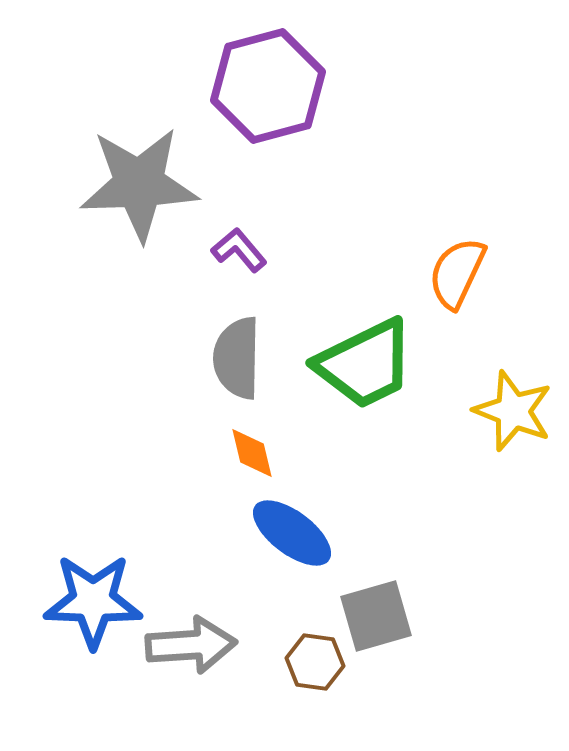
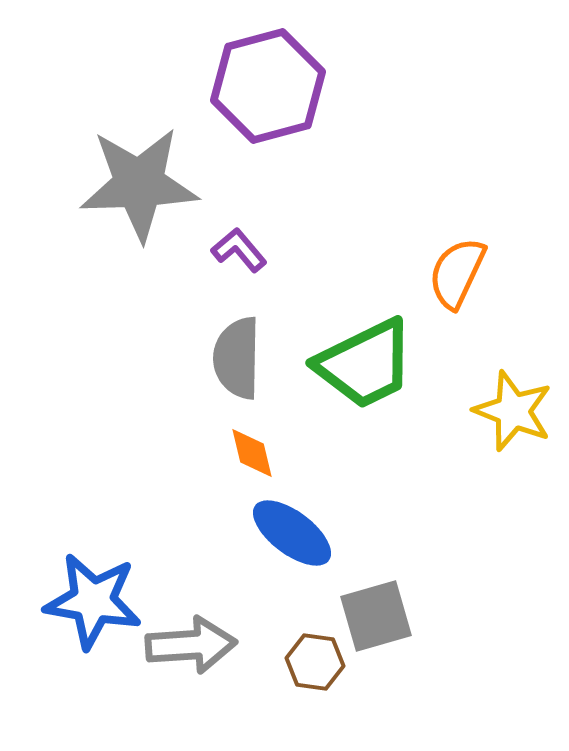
blue star: rotated 8 degrees clockwise
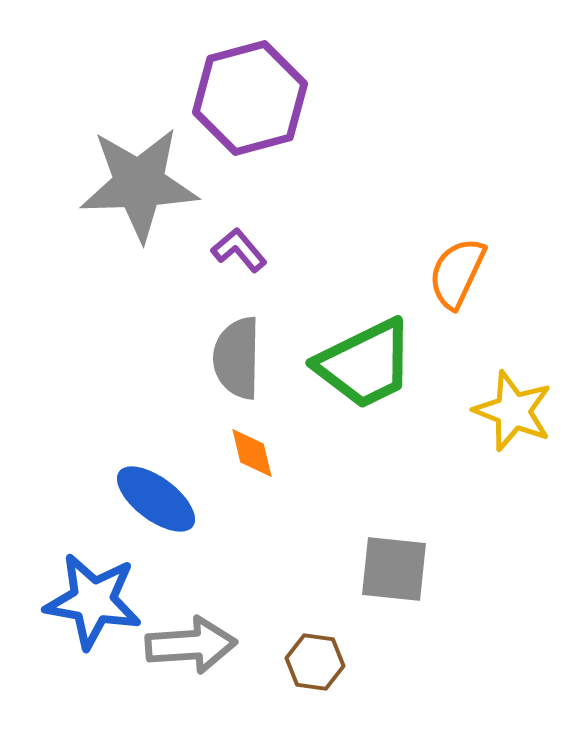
purple hexagon: moved 18 px left, 12 px down
blue ellipse: moved 136 px left, 34 px up
gray square: moved 18 px right, 47 px up; rotated 22 degrees clockwise
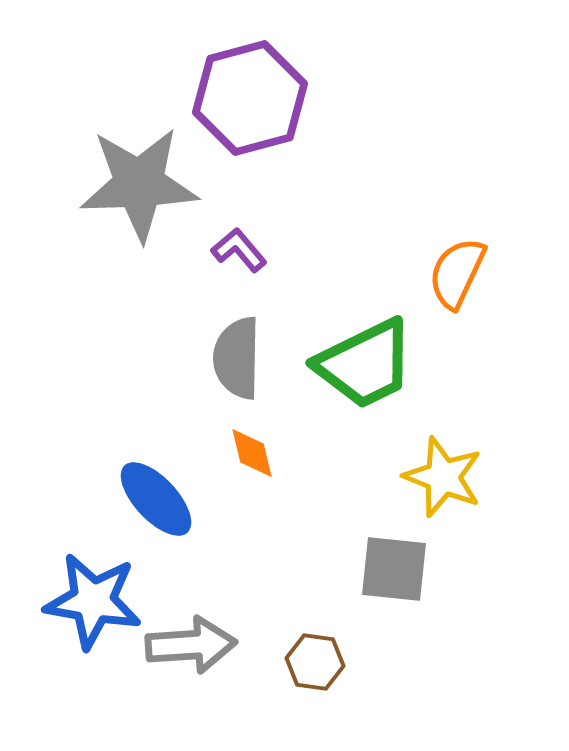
yellow star: moved 70 px left, 66 px down
blue ellipse: rotated 10 degrees clockwise
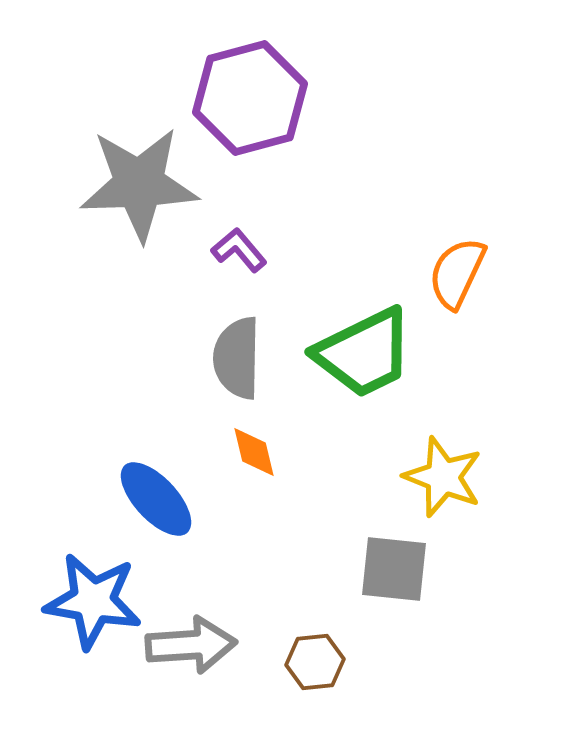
green trapezoid: moved 1 px left, 11 px up
orange diamond: moved 2 px right, 1 px up
brown hexagon: rotated 14 degrees counterclockwise
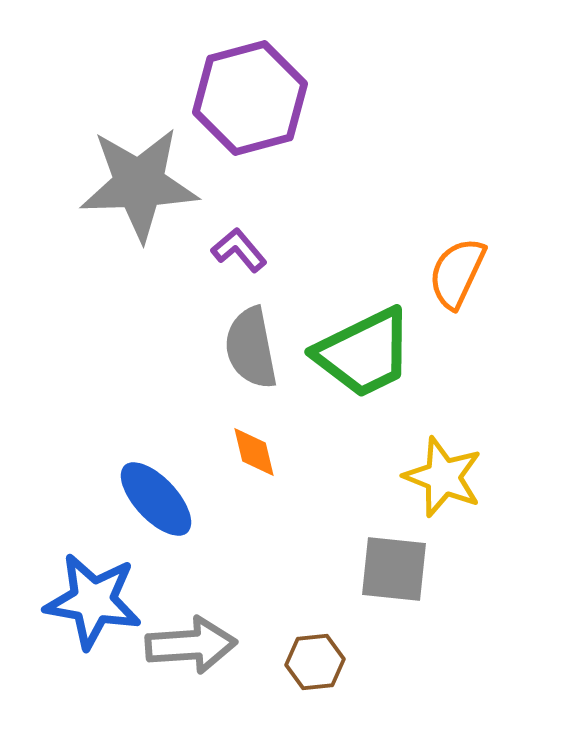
gray semicircle: moved 14 px right, 10 px up; rotated 12 degrees counterclockwise
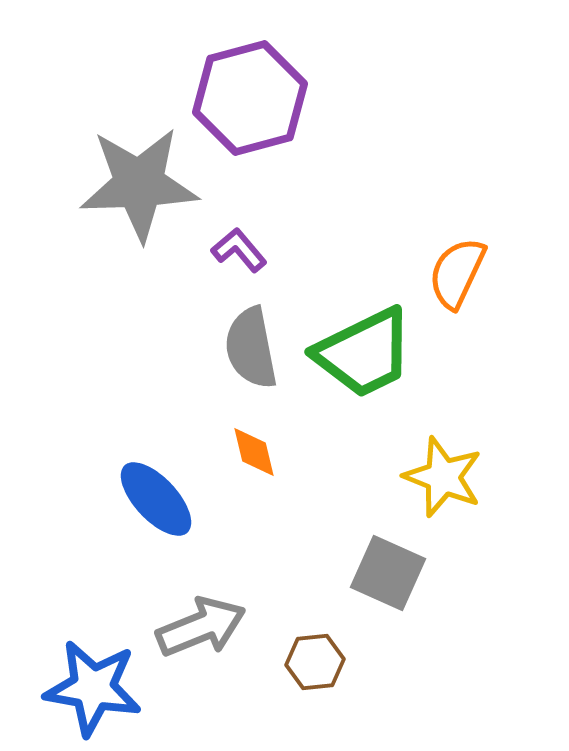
gray square: moved 6 px left, 4 px down; rotated 18 degrees clockwise
blue star: moved 87 px down
gray arrow: moved 10 px right, 18 px up; rotated 18 degrees counterclockwise
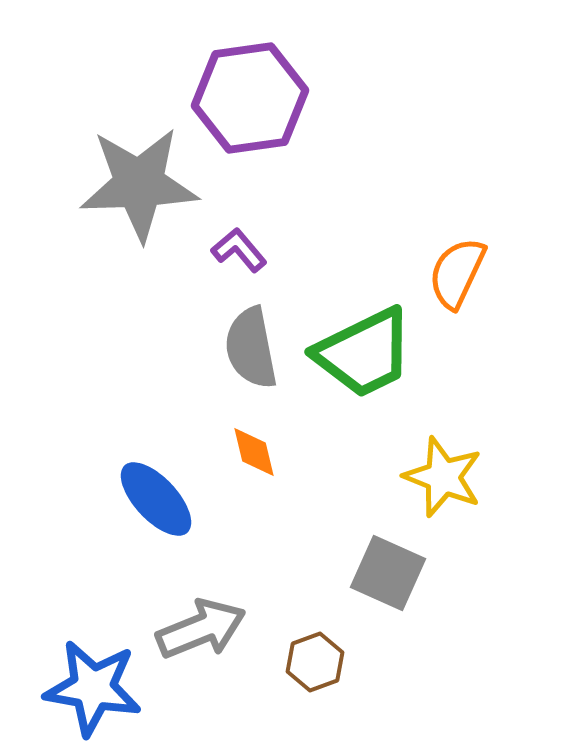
purple hexagon: rotated 7 degrees clockwise
gray arrow: moved 2 px down
brown hexagon: rotated 14 degrees counterclockwise
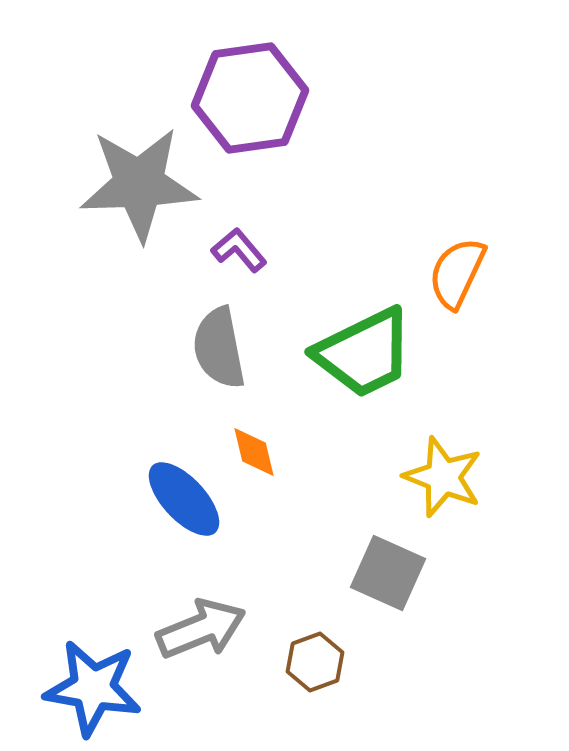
gray semicircle: moved 32 px left
blue ellipse: moved 28 px right
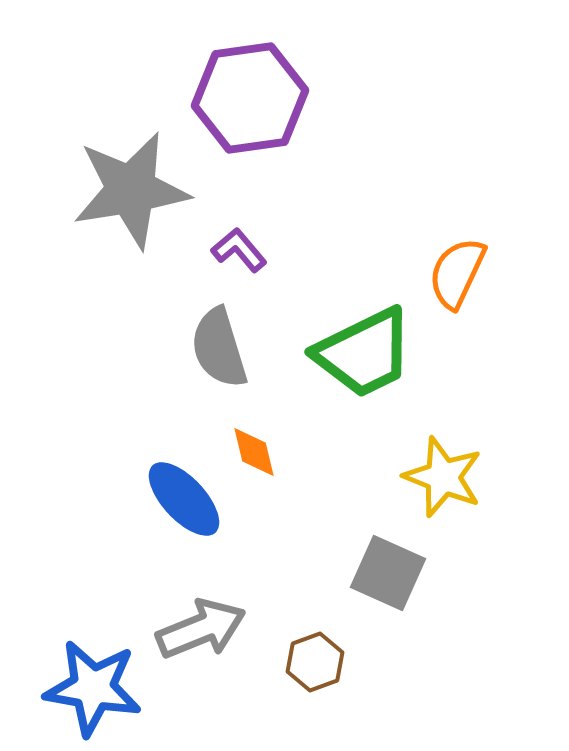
gray star: moved 8 px left, 6 px down; rotated 7 degrees counterclockwise
gray semicircle: rotated 6 degrees counterclockwise
